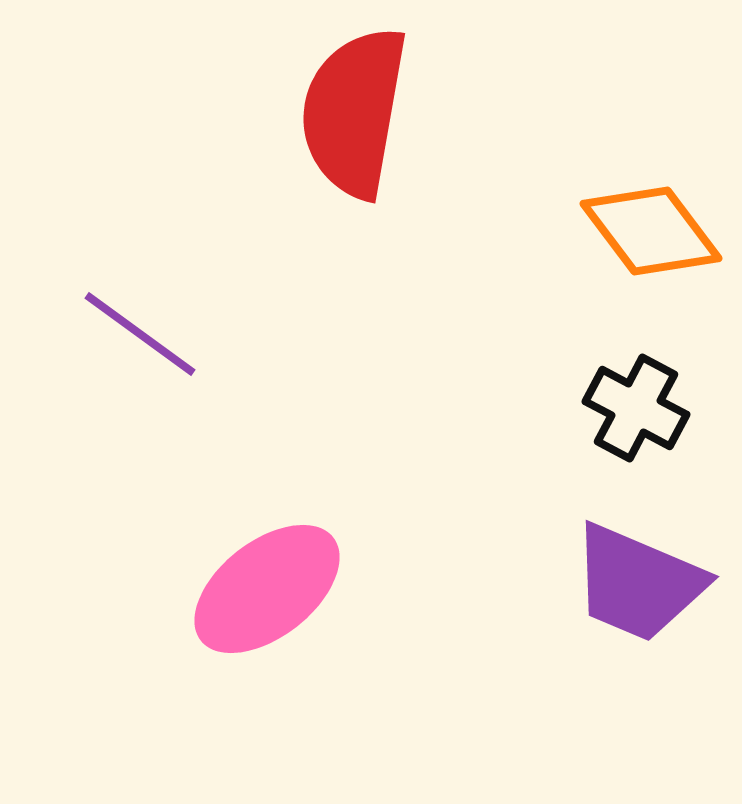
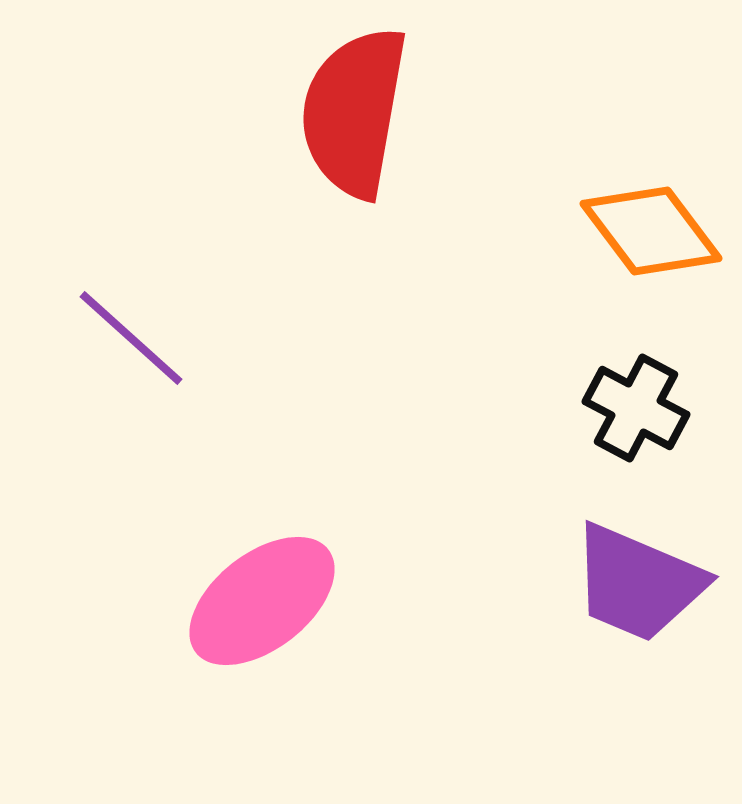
purple line: moved 9 px left, 4 px down; rotated 6 degrees clockwise
pink ellipse: moved 5 px left, 12 px down
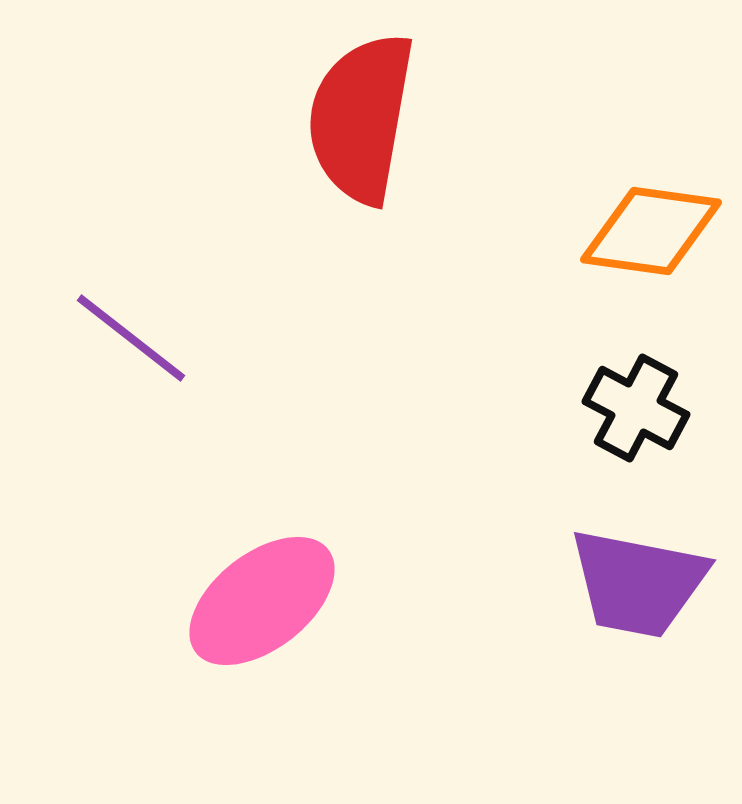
red semicircle: moved 7 px right, 6 px down
orange diamond: rotated 45 degrees counterclockwise
purple line: rotated 4 degrees counterclockwise
purple trapezoid: rotated 12 degrees counterclockwise
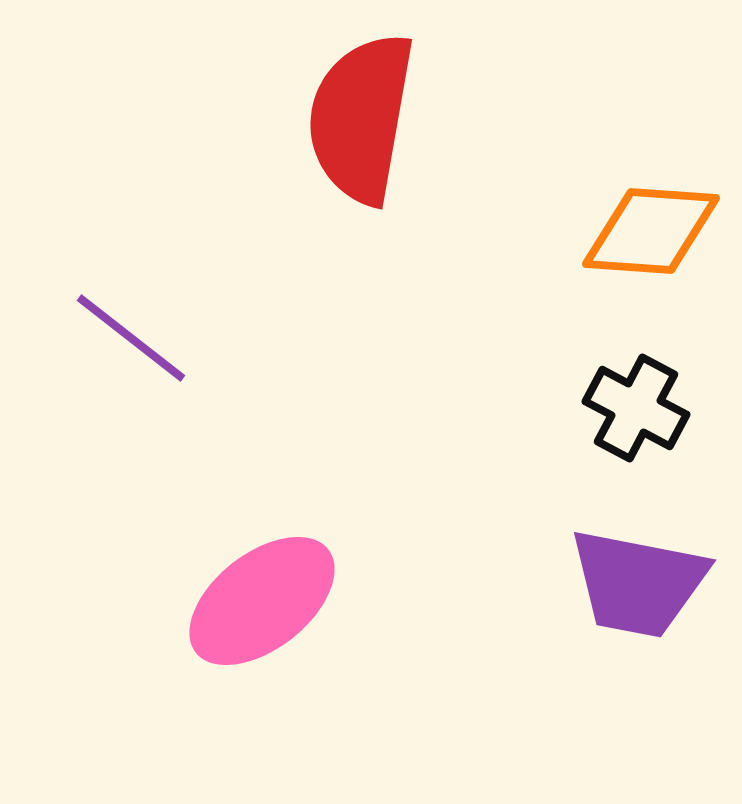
orange diamond: rotated 4 degrees counterclockwise
